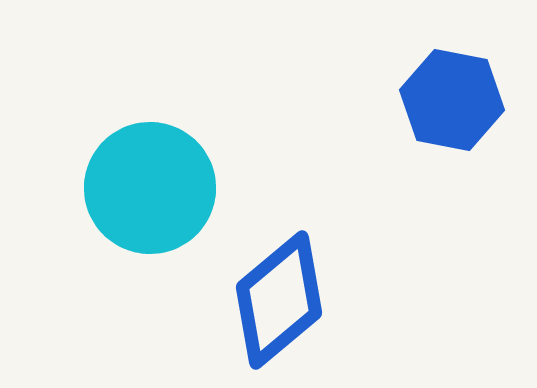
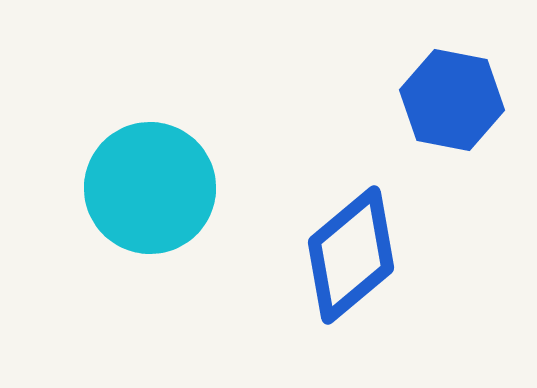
blue diamond: moved 72 px right, 45 px up
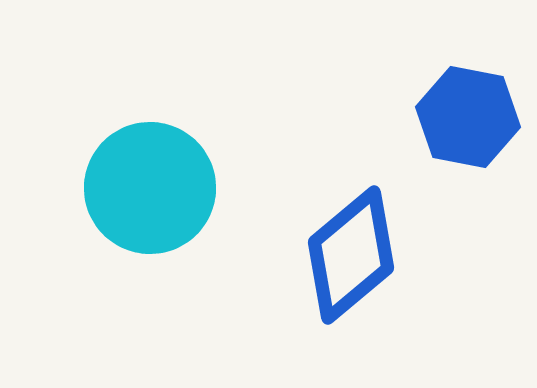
blue hexagon: moved 16 px right, 17 px down
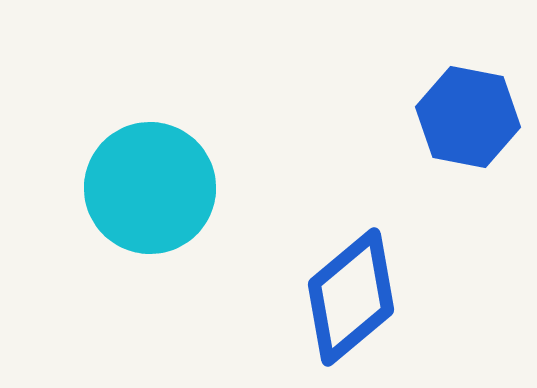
blue diamond: moved 42 px down
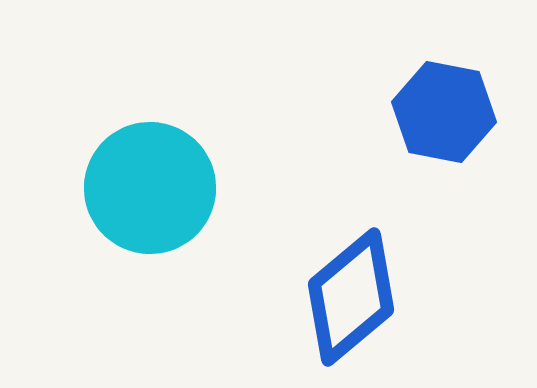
blue hexagon: moved 24 px left, 5 px up
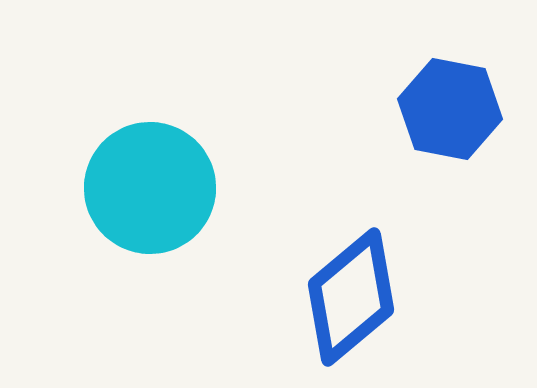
blue hexagon: moved 6 px right, 3 px up
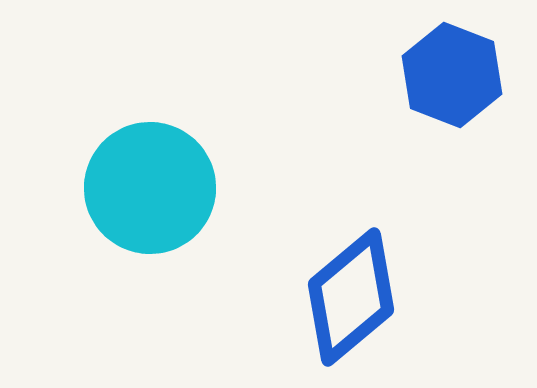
blue hexagon: moved 2 px right, 34 px up; rotated 10 degrees clockwise
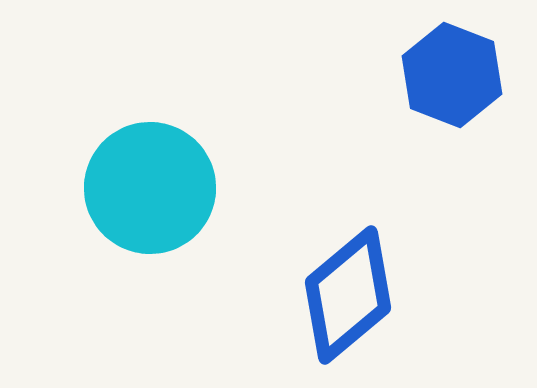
blue diamond: moved 3 px left, 2 px up
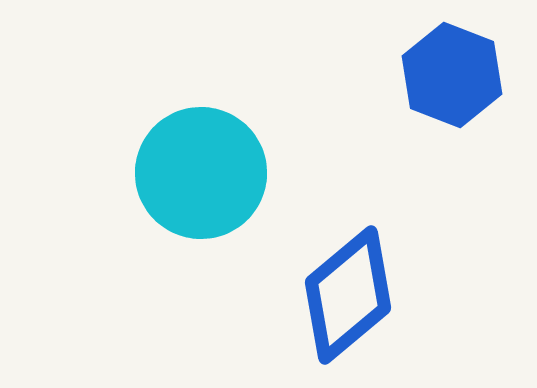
cyan circle: moved 51 px right, 15 px up
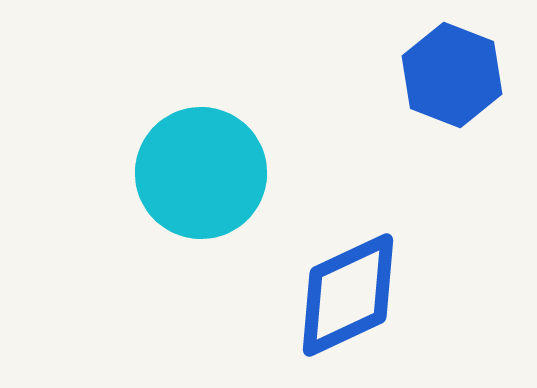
blue diamond: rotated 15 degrees clockwise
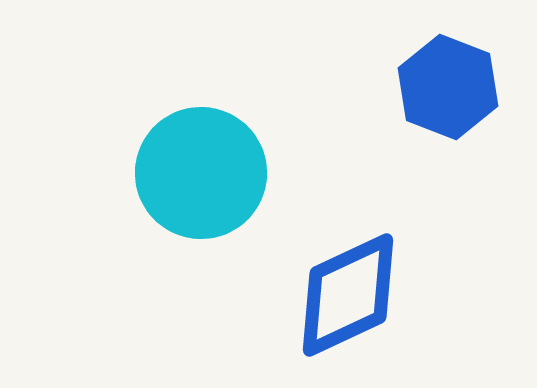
blue hexagon: moved 4 px left, 12 px down
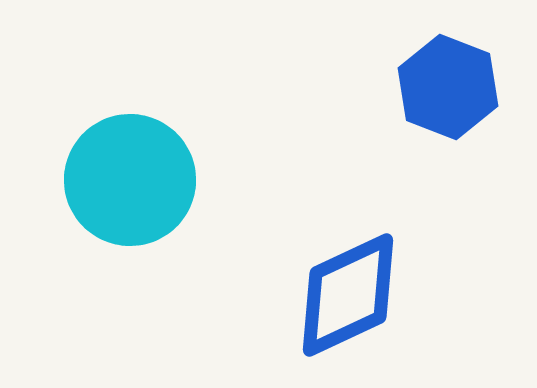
cyan circle: moved 71 px left, 7 px down
